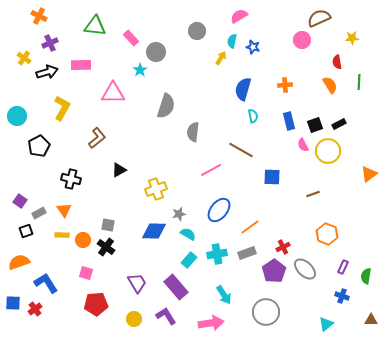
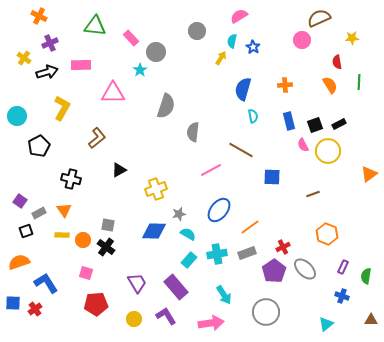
blue star at (253, 47): rotated 16 degrees clockwise
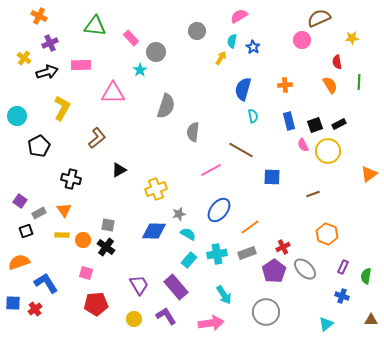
purple trapezoid at (137, 283): moved 2 px right, 2 px down
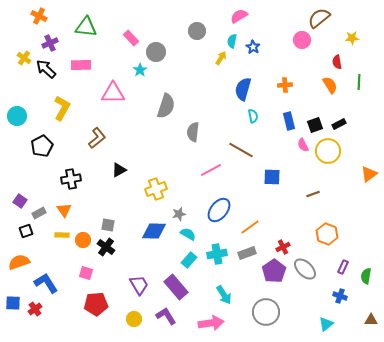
brown semicircle at (319, 18): rotated 15 degrees counterclockwise
green triangle at (95, 26): moved 9 px left, 1 px down
black arrow at (47, 72): moved 1 px left, 3 px up; rotated 120 degrees counterclockwise
black pentagon at (39, 146): moved 3 px right
black cross at (71, 179): rotated 24 degrees counterclockwise
blue cross at (342, 296): moved 2 px left
